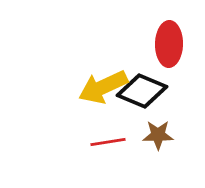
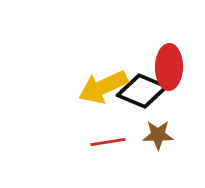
red ellipse: moved 23 px down
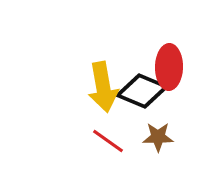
yellow arrow: rotated 75 degrees counterclockwise
brown star: moved 2 px down
red line: moved 1 px up; rotated 44 degrees clockwise
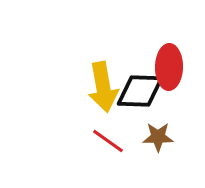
black diamond: moved 2 px left; rotated 21 degrees counterclockwise
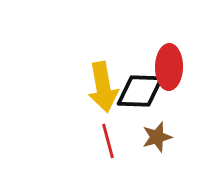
brown star: moved 1 px left; rotated 16 degrees counterclockwise
red line: rotated 40 degrees clockwise
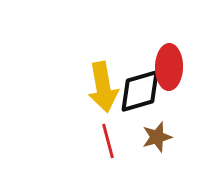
black diamond: rotated 18 degrees counterclockwise
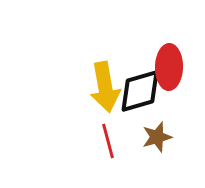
yellow arrow: moved 2 px right
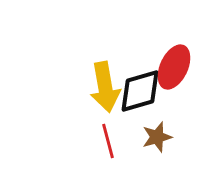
red ellipse: moved 5 px right; rotated 24 degrees clockwise
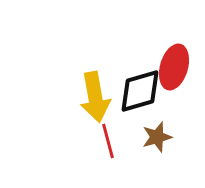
red ellipse: rotated 9 degrees counterclockwise
yellow arrow: moved 10 px left, 10 px down
